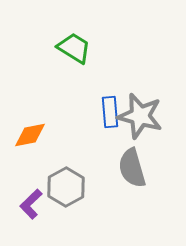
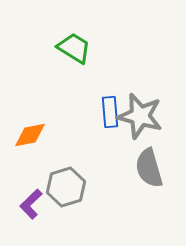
gray semicircle: moved 17 px right
gray hexagon: rotated 12 degrees clockwise
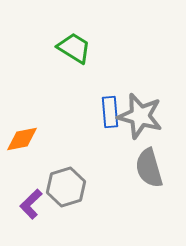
orange diamond: moved 8 px left, 4 px down
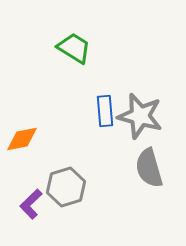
blue rectangle: moved 5 px left, 1 px up
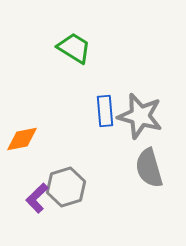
purple L-shape: moved 6 px right, 6 px up
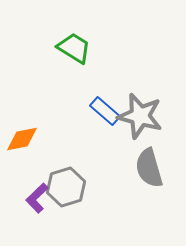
blue rectangle: rotated 44 degrees counterclockwise
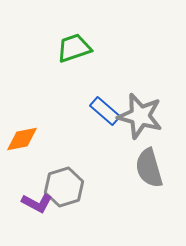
green trapezoid: rotated 51 degrees counterclockwise
gray hexagon: moved 2 px left
purple L-shape: moved 5 px down; rotated 108 degrees counterclockwise
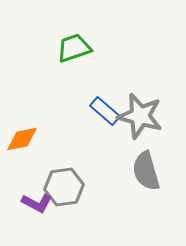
gray semicircle: moved 3 px left, 3 px down
gray hexagon: rotated 9 degrees clockwise
